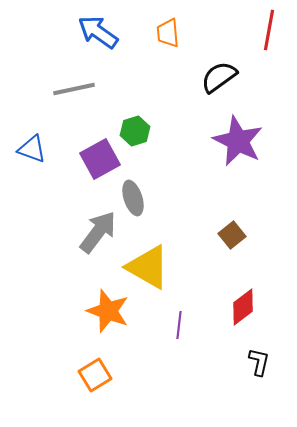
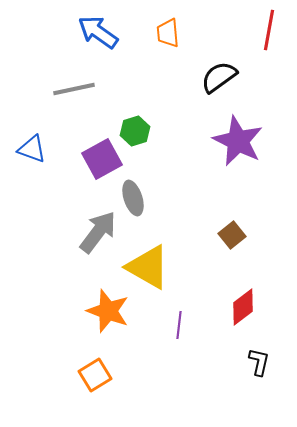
purple square: moved 2 px right
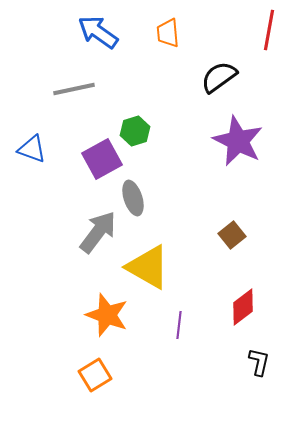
orange star: moved 1 px left, 4 px down
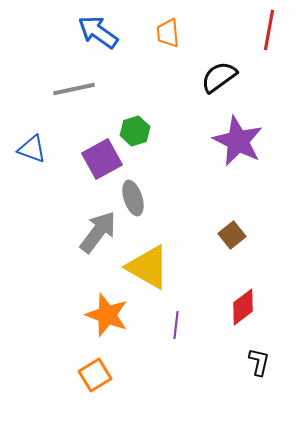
purple line: moved 3 px left
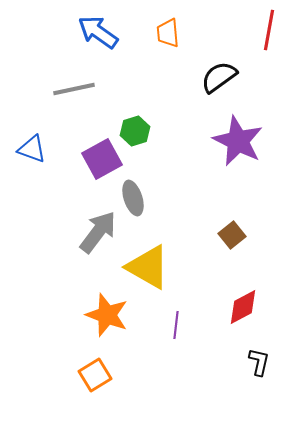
red diamond: rotated 9 degrees clockwise
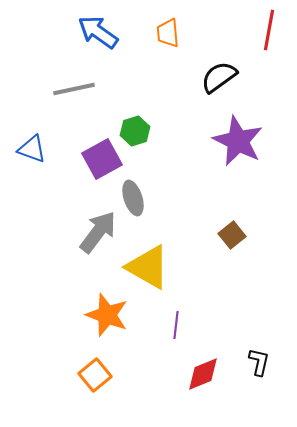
red diamond: moved 40 px left, 67 px down; rotated 6 degrees clockwise
orange square: rotated 8 degrees counterclockwise
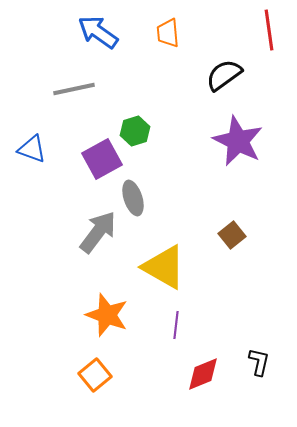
red line: rotated 18 degrees counterclockwise
black semicircle: moved 5 px right, 2 px up
yellow triangle: moved 16 px right
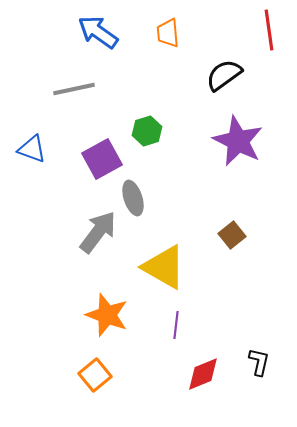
green hexagon: moved 12 px right
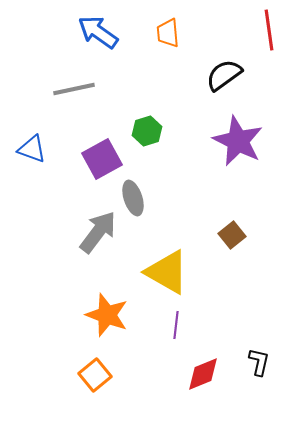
yellow triangle: moved 3 px right, 5 px down
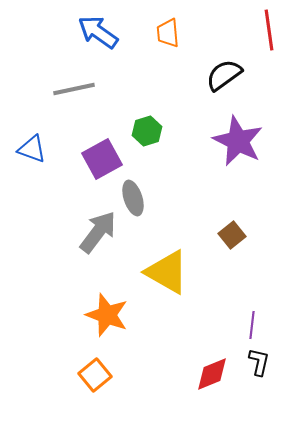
purple line: moved 76 px right
red diamond: moved 9 px right
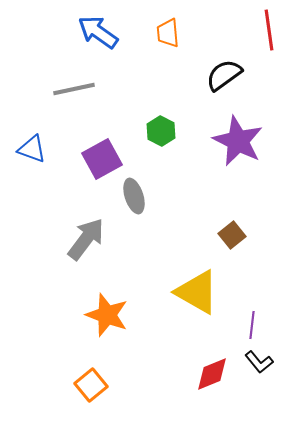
green hexagon: moved 14 px right; rotated 16 degrees counterclockwise
gray ellipse: moved 1 px right, 2 px up
gray arrow: moved 12 px left, 7 px down
yellow triangle: moved 30 px right, 20 px down
black L-shape: rotated 128 degrees clockwise
orange square: moved 4 px left, 10 px down
